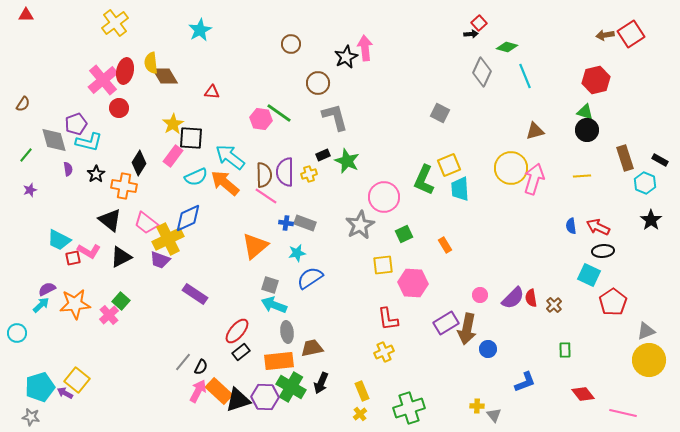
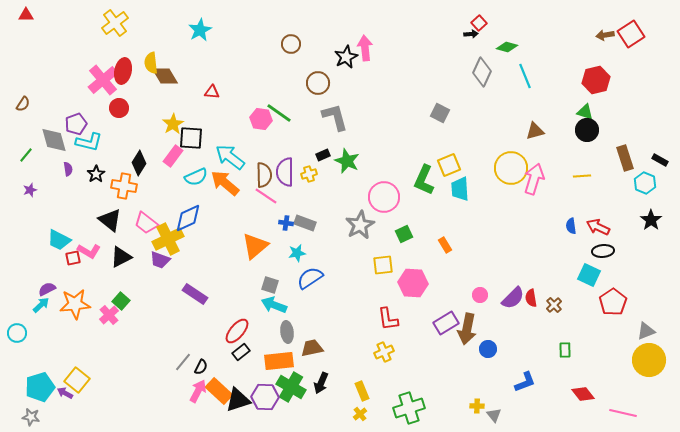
red ellipse at (125, 71): moved 2 px left
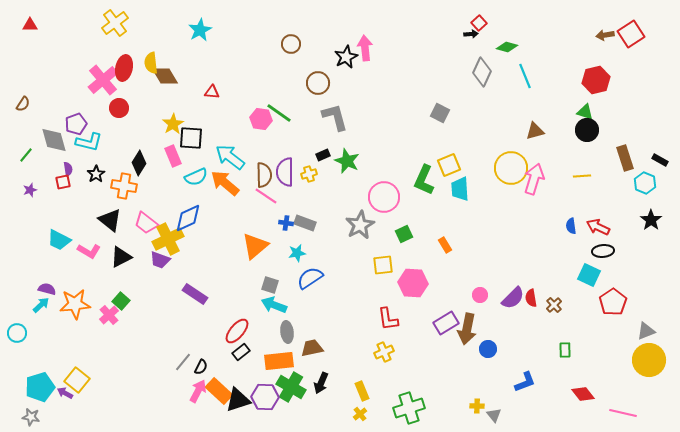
red triangle at (26, 15): moved 4 px right, 10 px down
red ellipse at (123, 71): moved 1 px right, 3 px up
pink rectangle at (173, 156): rotated 60 degrees counterclockwise
red square at (73, 258): moved 10 px left, 76 px up
purple semicircle at (47, 289): rotated 42 degrees clockwise
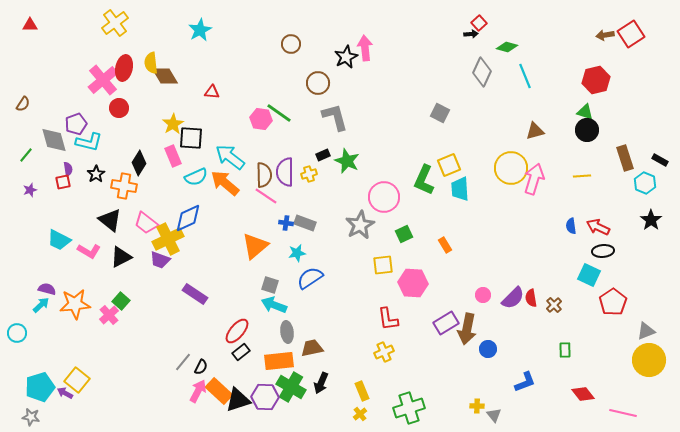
pink circle at (480, 295): moved 3 px right
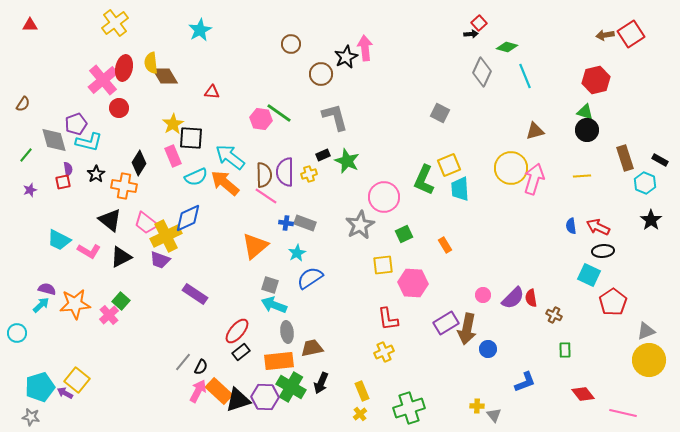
brown circle at (318, 83): moved 3 px right, 9 px up
yellow cross at (168, 239): moved 2 px left, 3 px up
cyan star at (297, 253): rotated 18 degrees counterclockwise
brown cross at (554, 305): moved 10 px down; rotated 21 degrees counterclockwise
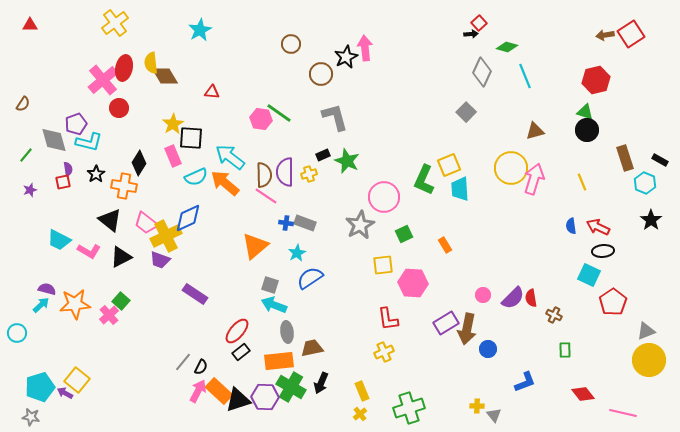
gray square at (440, 113): moved 26 px right, 1 px up; rotated 18 degrees clockwise
yellow line at (582, 176): moved 6 px down; rotated 72 degrees clockwise
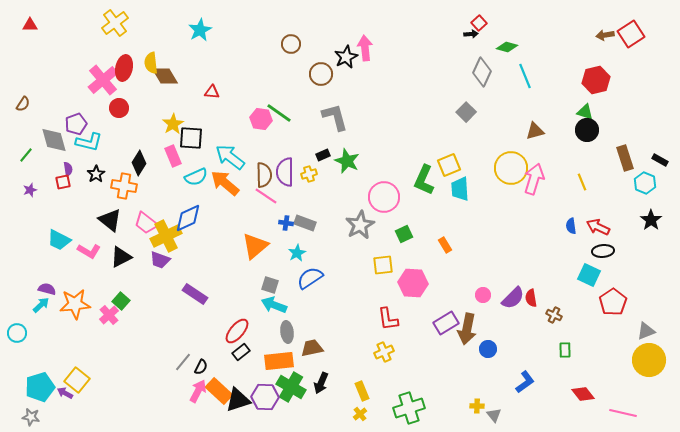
blue L-shape at (525, 382): rotated 15 degrees counterclockwise
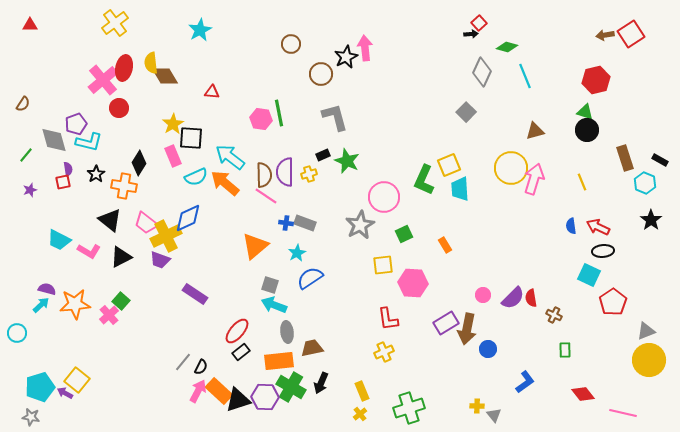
green line at (279, 113): rotated 44 degrees clockwise
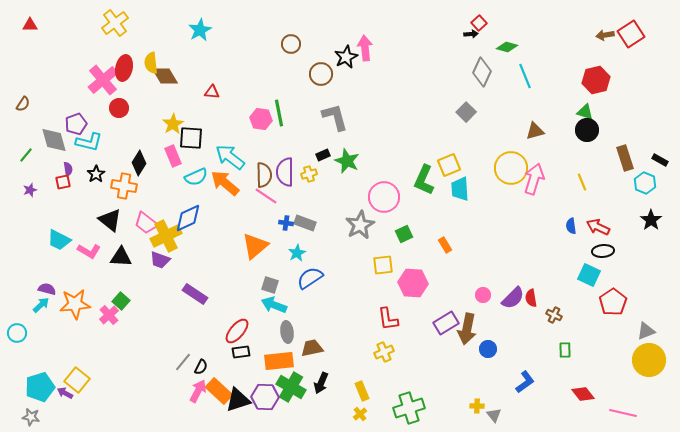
black triangle at (121, 257): rotated 30 degrees clockwise
black rectangle at (241, 352): rotated 30 degrees clockwise
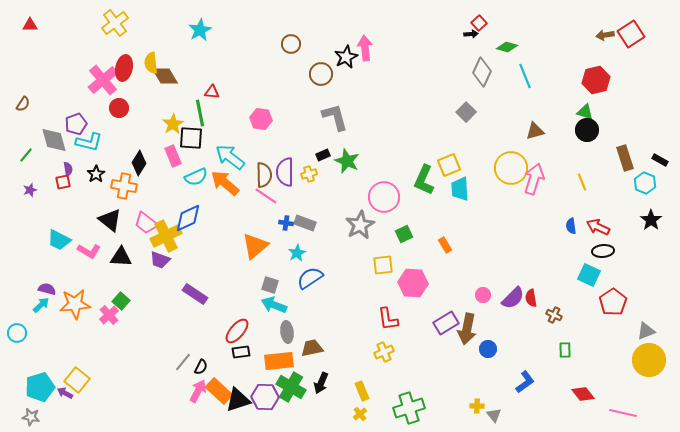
green line at (279, 113): moved 79 px left
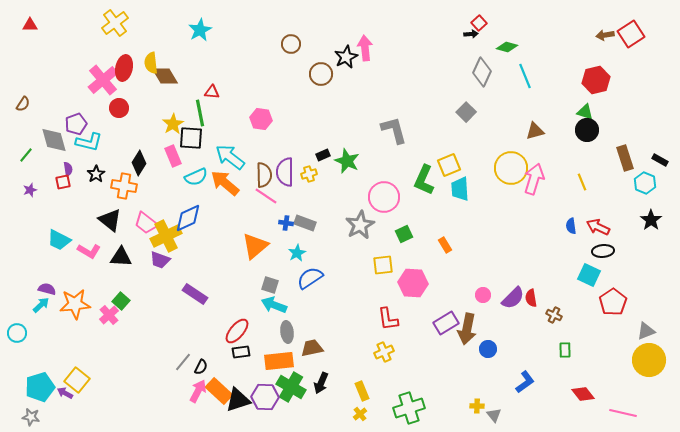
gray L-shape at (335, 117): moved 59 px right, 13 px down
